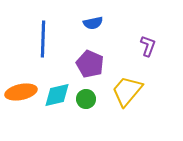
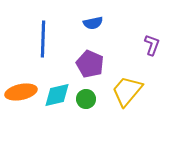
purple L-shape: moved 4 px right, 1 px up
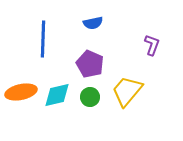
green circle: moved 4 px right, 2 px up
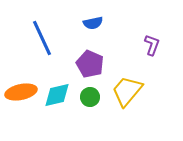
blue line: moved 1 px left, 1 px up; rotated 27 degrees counterclockwise
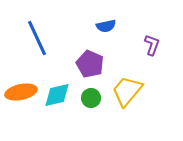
blue semicircle: moved 13 px right, 3 px down
blue line: moved 5 px left
green circle: moved 1 px right, 1 px down
